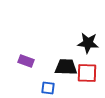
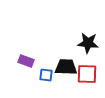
red square: moved 1 px down
blue square: moved 2 px left, 13 px up
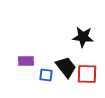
black star: moved 5 px left, 6 px up
purple rectangle: rotated 21 degrees counterclockwise
black trapezoid: rotated 50 degrees clockwise
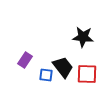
purple rectangle: moved 1 px left, 1 px up; rotated 56 degrees counterclockwise
black trapezoid: moved 3 px left
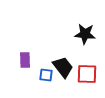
black star: moved 2 px right, 3 px up
purple rectangle: rotated 35 degrees counterclockwise
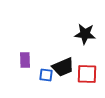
black trapezoid: rotated 105 degrees clockwise
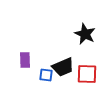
black star: rotated 20 degrees clockwise
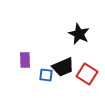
black star: moved 6 px left
red square: rotated 30 degrees clockwise
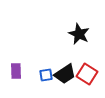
purple rectangle: moved 9 px left, 11 px down
black trapezoid: moved 2 px right, 7 px down; rotated 10 degrees counterclockwise
blue square: rotated 16 degrees counterclockwise
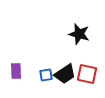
black star: rotated 10 degrees counterclockwise
red square: rotated 20 degrees counterclockwise
